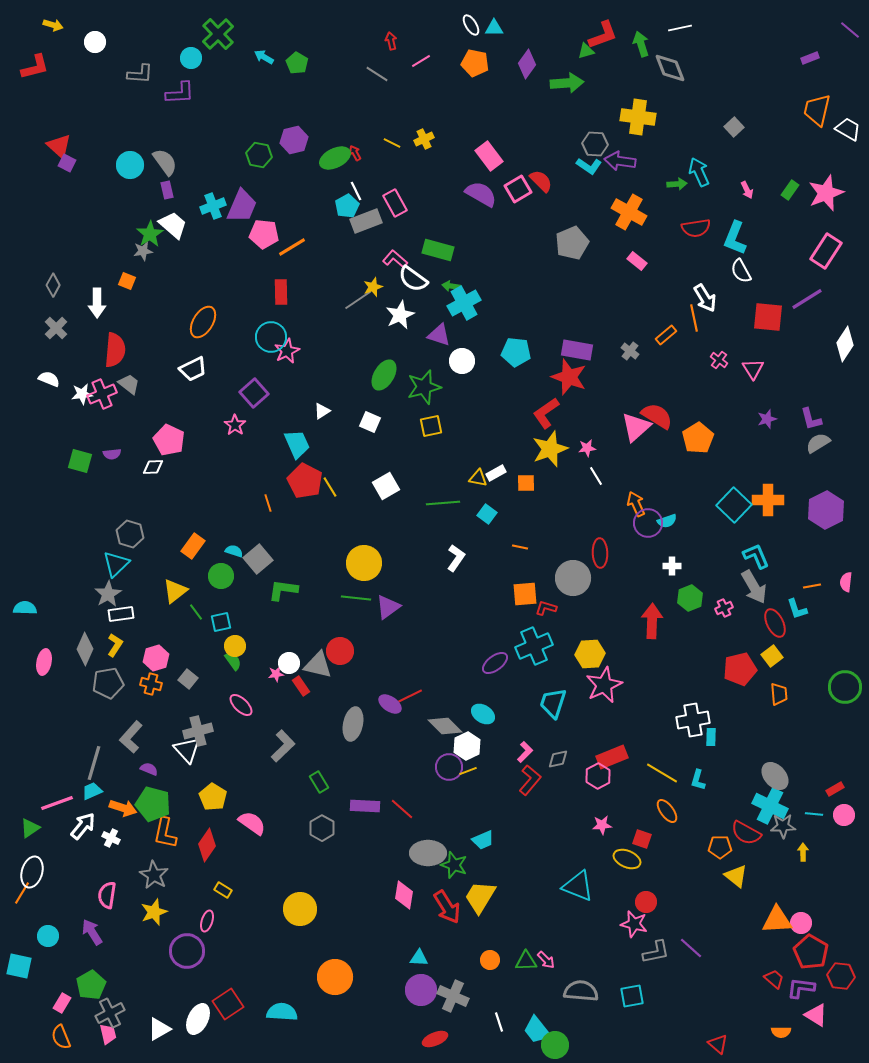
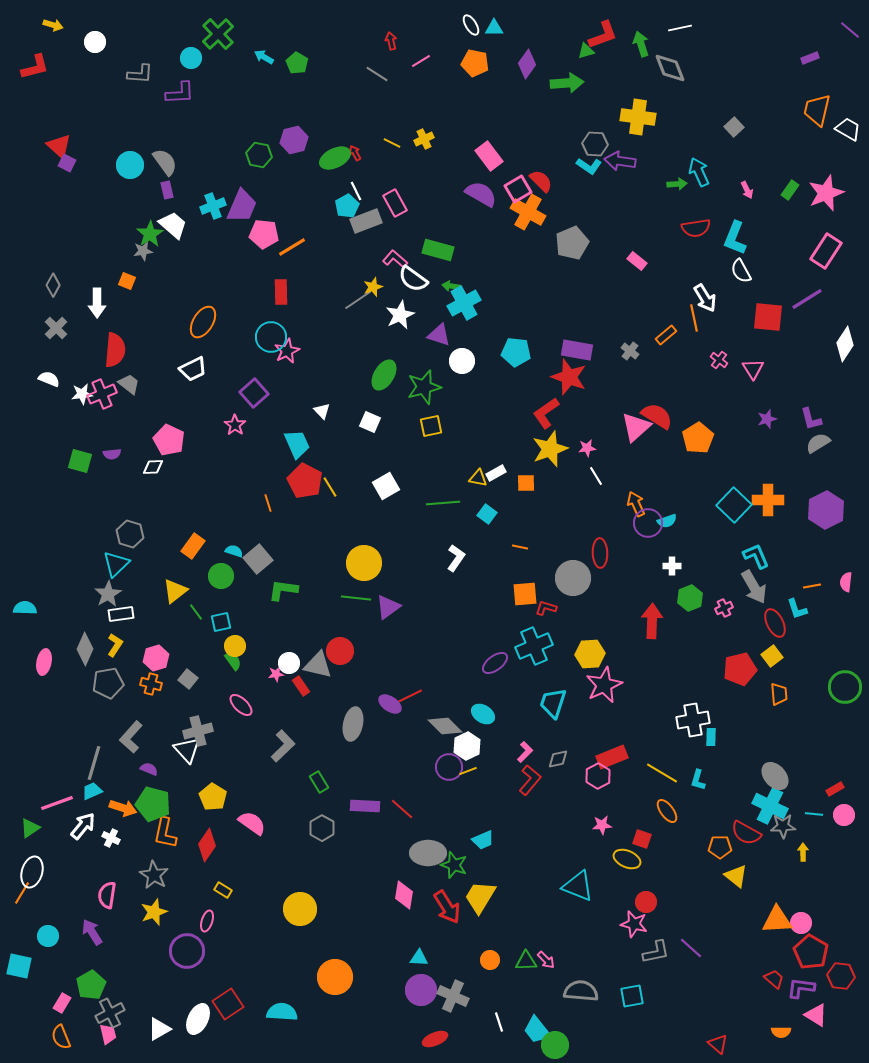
orange cross at (629, 212): moved 101 px left
white triangle at (322, 411): rotated 42 degrees counterclockwise
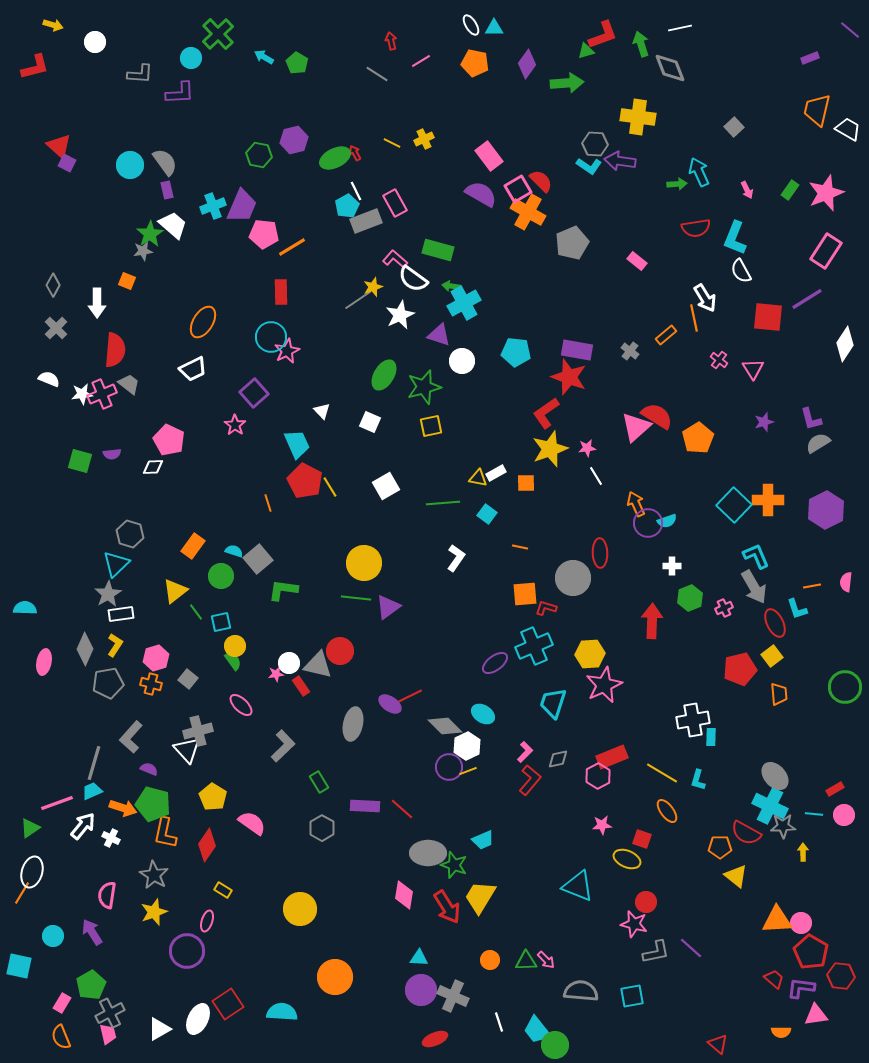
purple star at (767, 419): moved 3 px left, 3 px down
cyan circle at (48, 936): moved 5 px right
pink triangle at (816, 1015): rotated 40 degrees counterclockwise
